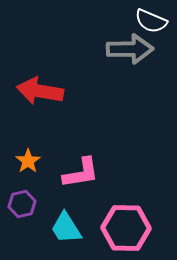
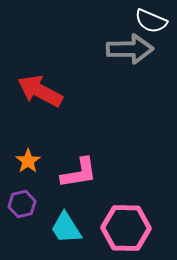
red arrow: rotated 18 degrees clockwise
pink L-shape: moved 2 px left
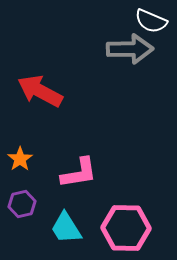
orange star: moved 8 px left, 2 px up
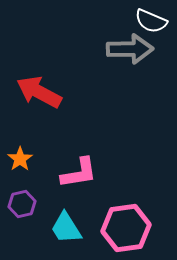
red arrow: moved 1 px left, 1 px down
pink hexagon: rotated 9 degrees counterclockwise
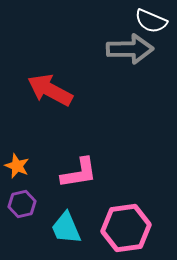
red arrow: moved 11 px right, 2 px up
orange star: moved 3 px left, 7 px down; rotated 15 degrees counterclockwise
cyan trapezoid: rotated 9 degrees clockwise
